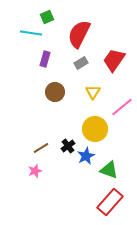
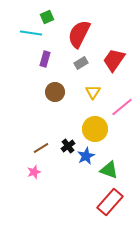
pink star: moved 1 px left, 1 px down
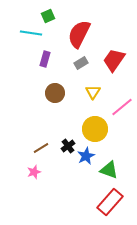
green square: moved 1 px right, 1 px up
brown circle: moved 1 px down
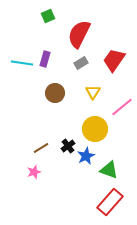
cyan line: moved 9 px left, 30 px down
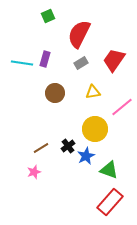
yellow triangle: rotated 49 degrees clockwise
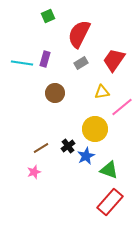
yellow triangle: moved 9 px right
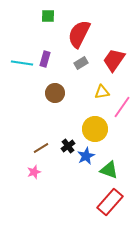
green square: rotated 24 degrees clockwise
pink line: rotated 15 degrees counterclockwise
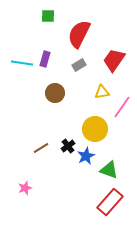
gray rectangle: moved 2 px left, 2 px down
pink star: moved 9 px left, 16 px down
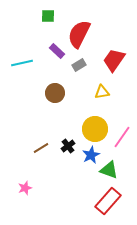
purple rectangle: moved 12 px right, 8 px up; rotated 63 degrees counterclockwise
cyan line: rotated 20 degrees counterclockwise
pink line: moved 30 px down
blue star: moved 5 px right, 1 px up
red rectangle: moved 2 px left, 1 px up
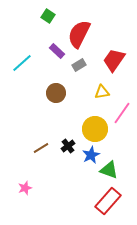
green square: rotated 32 degrees clockwise
cyan line: rotated 30 degrees counterclockwise
brown circle: moved 1 px right
pink line: moved 24 px up
